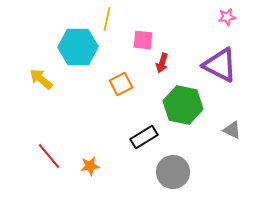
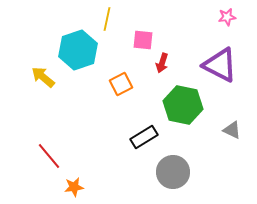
cyan hexagon: moved 3 px down; rotated 18 degrees counterclockwise
yellow arrow: moved 2 px right, 2 px up
orange star: moved 16 px left, 21 px down
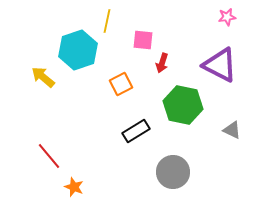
yellow line: moved 2 px down
black rectangle: moved 8 px left, 6 px up
orange star: rotated 30 degrees clockwise
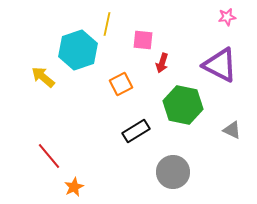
yellow line: moved 3 px down
orange star: rotated 24 degrees clockwise
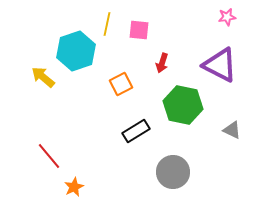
pink square: moved 4 px left, 10 px up
cyan hexagon: moved 2 px left, 1 px down
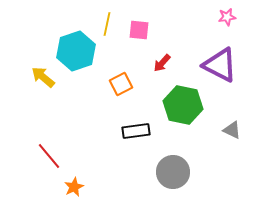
red arrow: rotated 24 degrees clockwise
black rectangle: rotated 24 degrees clockwise
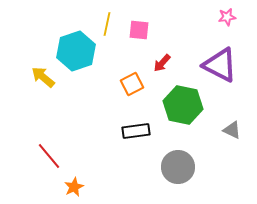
orange square: moved 11 px right
gray circle: moved 5 px right, 5 px up
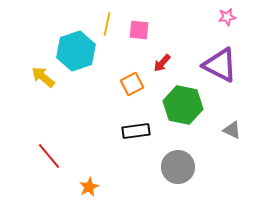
orange star: moved 15 px right
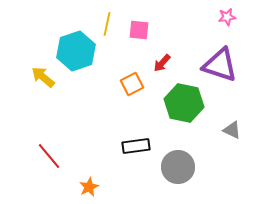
purple triangle: rotated 9 degrees counterclockwise
green hexagon: moved 1 px right, 2 px up
black rectangle: moved 15 px down
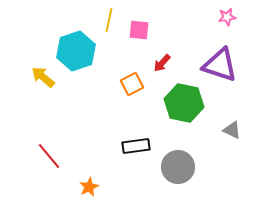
yellow line: moved 2 px right, 4 px up
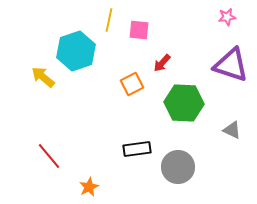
purple triangle: moved 11 px right
green hexagon: rotated 9 degrees counterclockwise
black rectangle: moved 1 px right, 3 px down
